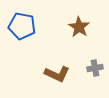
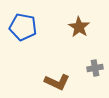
blue pentagon: moved 1 px right, 1 px down
brown L-shape: moved 8 px down
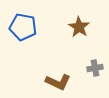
brown L-shape: moved 1 px right
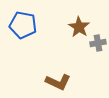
blue pentagon: moved 2 px up
gray cross: moved 3 px right, 25 px up
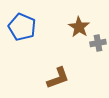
blue pentagon: moved 1 px left, 2 px down; rotated 12 degrees clockwise
brown L-shape: moved 4 px up; rotated 45 degrees counterclockwise
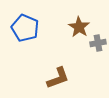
blue pentagon: moved 3 px right, 1 px down
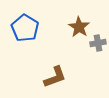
blue pentagon: rotated 8 degrees clockwise
brown L-shape: moved 3 px left, 1 px up
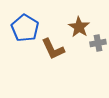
brown L-shape: moved 2 px left, 28 px up; rotated 85 degrees clockwise
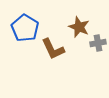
brown star: rotated 10 degrees counterclockwise
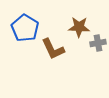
brown star: rotated 20 degrees counterclockwise
